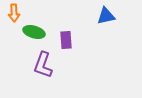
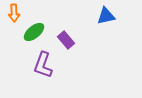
green ellipse: rotated 55 degrees counterclockwise
purple rectangle: rotated 36 degrees counterclockwise
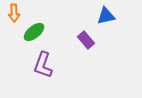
purple rectangle: moved 20 px right
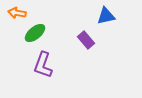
orange arrow: moved 3 px right; rotated 102 degrees clockwise
green ellipse: moved 1 px right, 1 px down
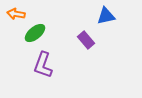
orange arrow: moved 1 px left, 1 px down
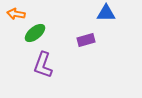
blue triangle: moved 3 px up; rotated 12 degrees clockwise
purple rectangle: rotated 66 degrees counterclockwise
